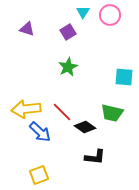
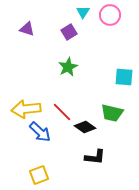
purple square: moved 1 px right
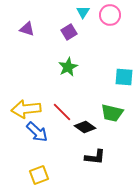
blue arrow: moved 3 px left
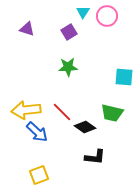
pink circle: moved 3 px left, 1 px down
green star: rotated 24 degrees clockwise
yellow arrow: moved 1 px down
